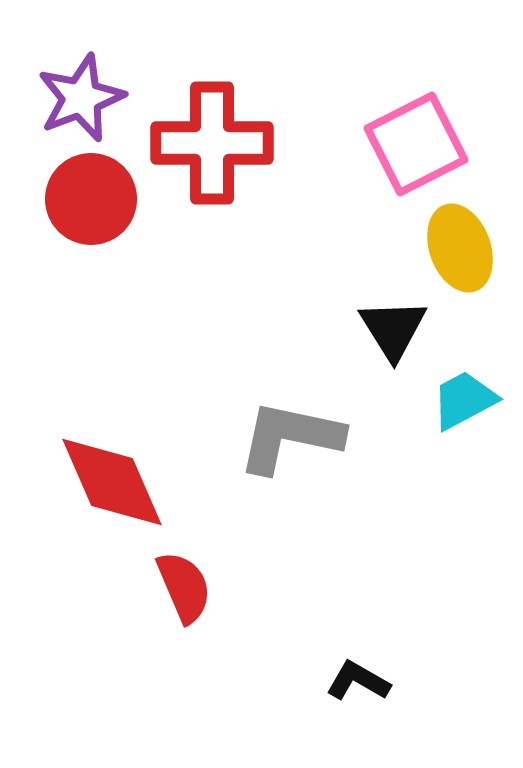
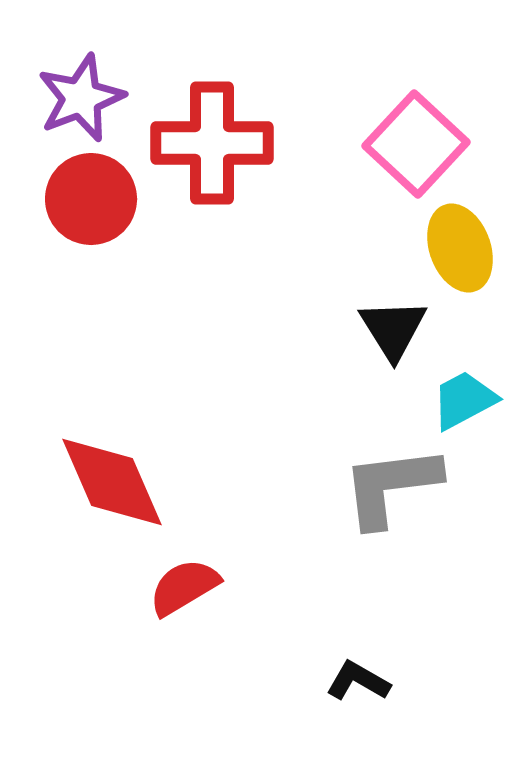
pink square: rotated 20 degrees counterclockwise
gray L-shape: moved 101 px right, 49 px down; rotated 19 degrees counterclockwise
red semicircle: rotated 98 degrees counterclockwise
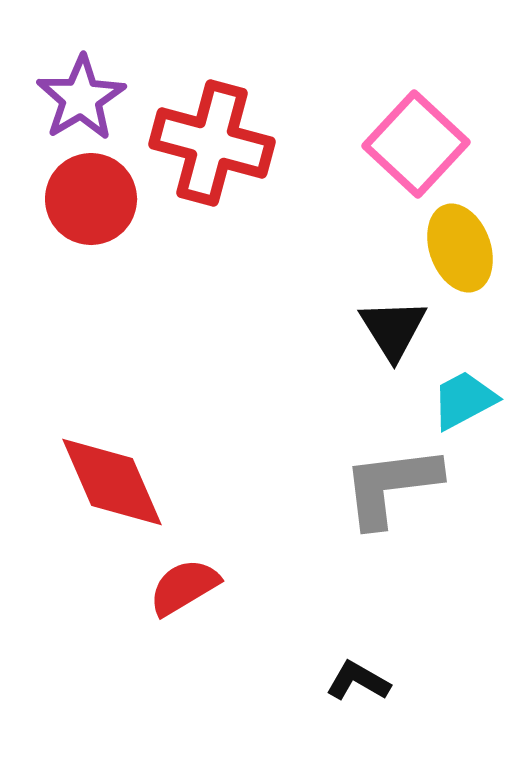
purple star: rotated 10 degrees counterclockwise
red cross: rotated 15 degrees clockwise
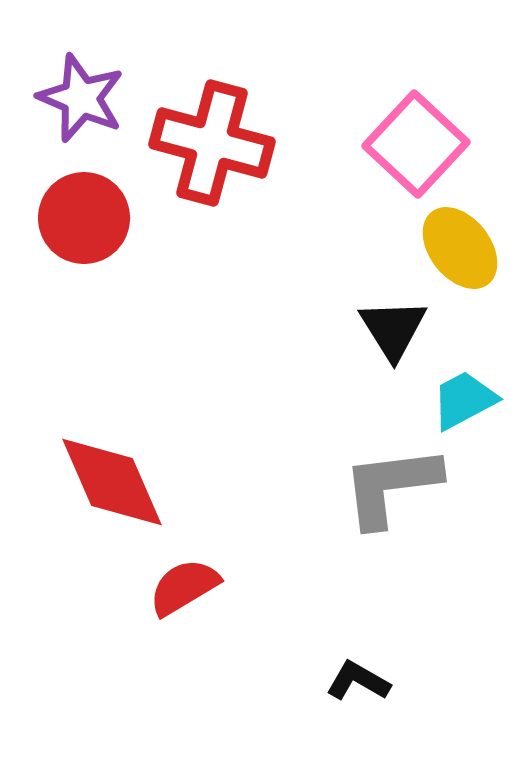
purple star: rotated 18 degrees counterclockwise
red circle: moved 7 px left, 19 px down
yellow ellipse: rotated 18 degrees counterclockwise
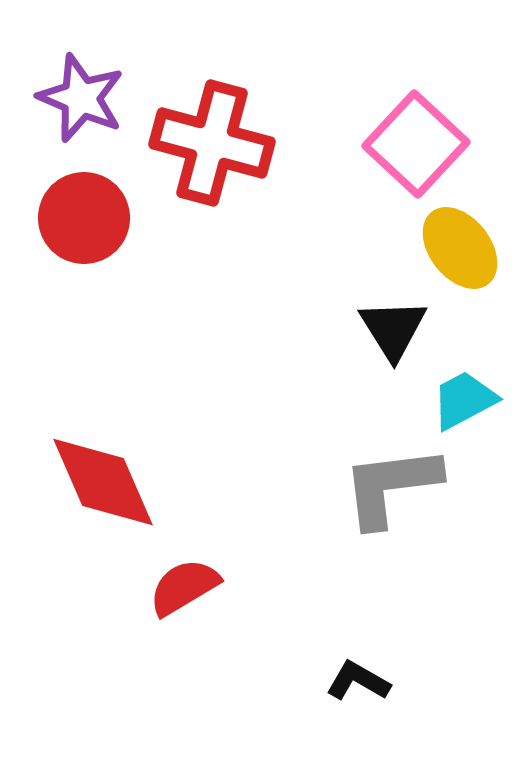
red diamond: moved 9 px left
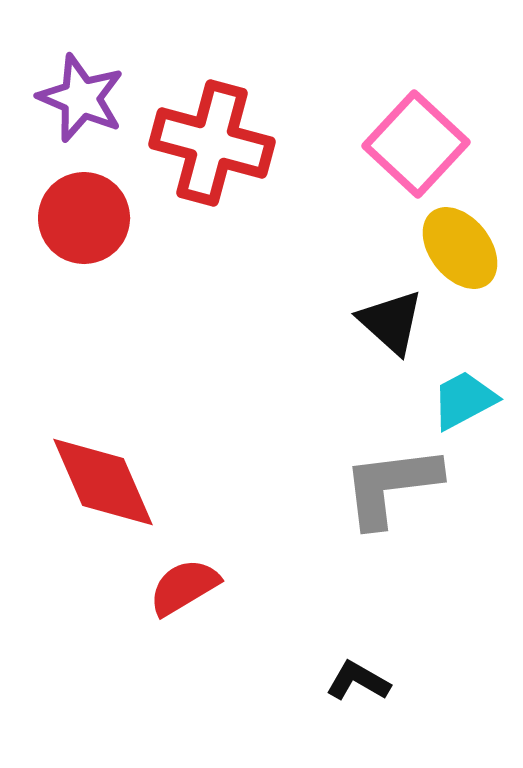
black triangle: moved 2 px left, 7 px up; rotated 16 degrees counterclockwise
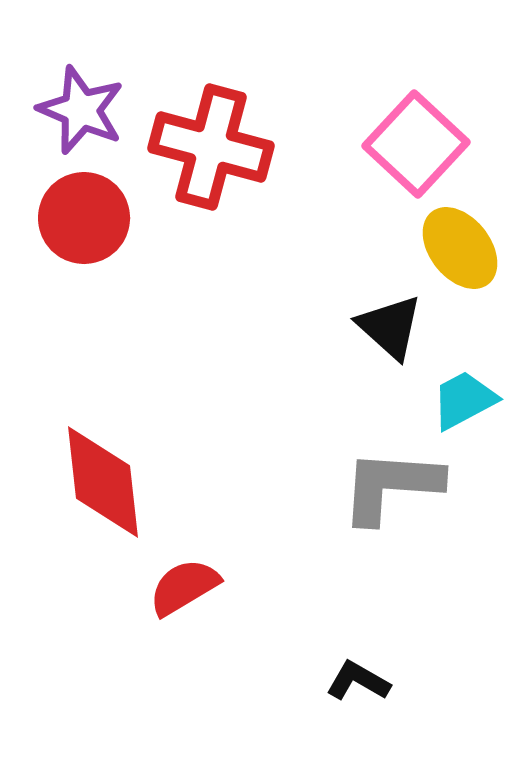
purple star: moved 12 px down
red cross: moved 1 px left, 4 px down
black triangle: moved 1 px left, 5 px down
red diamond: rotated 17 degrees clockwise
gray L-shape: rotated 11 degrees clockwise
